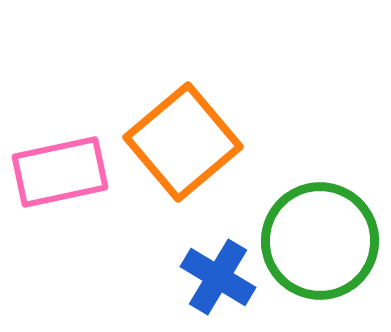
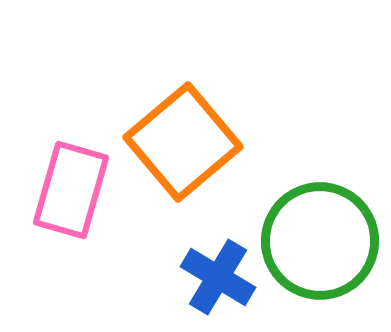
pink rectangle: moved 11 px right, 18 px down; rotated 62 degrees counterclockwise
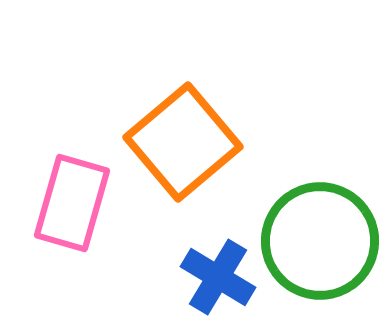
pink rectangle: moved 1 px right, 13 px down
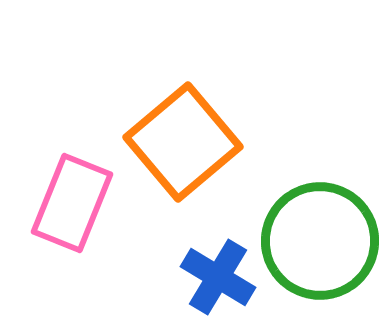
pink rectangle: rotated 6 degrees clockwise
